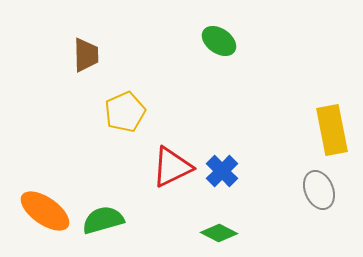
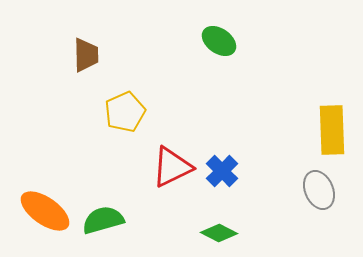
yellow rectangle: rotated 9 degrees clockwise
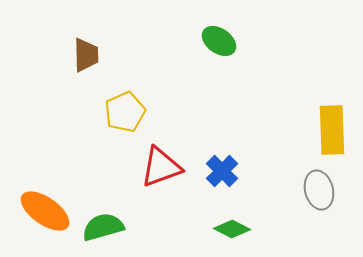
red triangle: moved 11 px left; rotated 6 degrees clockwise
gray ellipse: rotated 9 degrees clockwise
green semicircle: moved 7 px down
green diamond: moved 13 px right, 4 px up
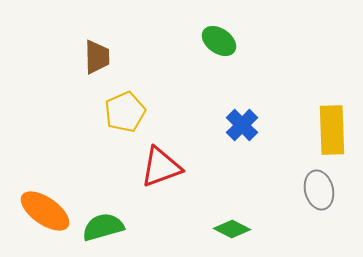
brown trapezoid: moved 11 px right, 2 px down
blue cross: moved 20 px right, 46 px up
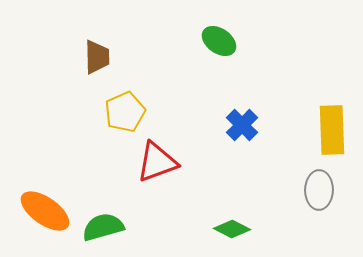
red triangle: moved 4 px left, 5 px up
gray ellipse: rotated 15 degrees clockwise
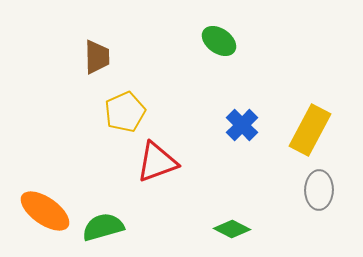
yellow rectangle: moved 22 px left; rotated 30 degrees clockwise
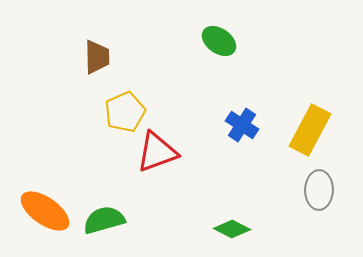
blue cross: rotated 12 degrees counterclockwise
red triangle: moved 10 px up
green semicircle: moved 1 px right, 7 px up
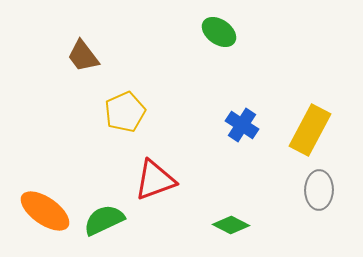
green ellipse: moved 9 px up
brown trapezoid: moved 14 px left, 1 px up; rotated 144 degrees clockwise
red triangle: moved 2 px left, 28 px down
green semicircle: rotated 9 degrees counterclockwise
green diamond: moved 1 px left, 4 px up
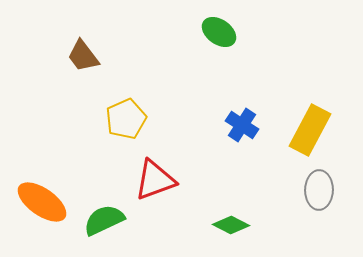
yellow pentagon: moved 1 px right, 7 px down
orange ellipse: moved 3 px left, 9 px up
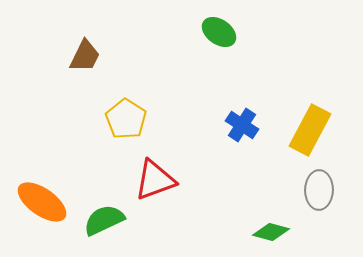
brown trapezoid: moved 2 px right; rotated 117 degrees counterclockwise
yellow pentagon: rotated 15 degrees counterclockwise
green diamond: moved 40 px right, 7 px down; rotated 12 degrees counterclockwise
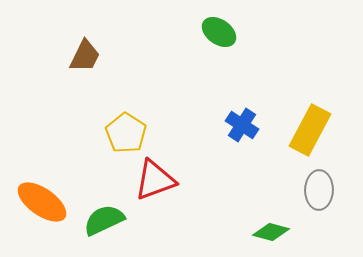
yellow pentagon: moved 14 px down
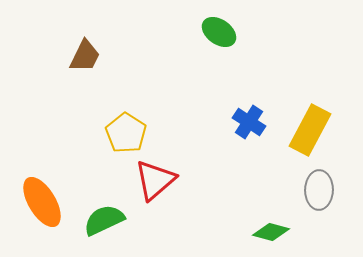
blue cross: moved 7 px right, 3 px up
red triangle: rotated 21 degrees counterclockwise
orange ellipse: rotated 24 degrees clockwise
